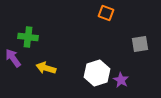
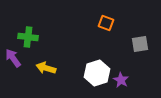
orange square: moved 10 px down
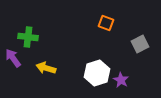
gray square: rotated 18 degrees counterclockwise
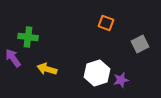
yellow arrow: moved 1 px right, 1 px down
purple star: rotated 28 degrees clockwise
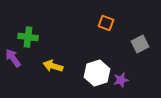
yellow arrow: moved 6 px right, 3 px up
